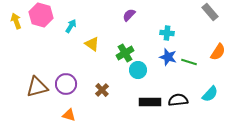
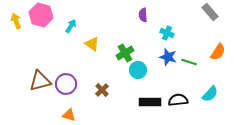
purple semicircle: moved 14 px right; rotated 48 degrees counterclockwise
cyan cross: rotated 16 degrees clockwise
brown triangle: moved 3 px right, 6 px up
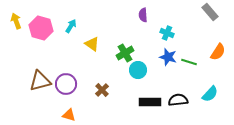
pink hexagon: moved 13 px down
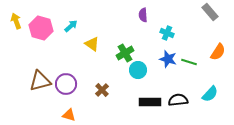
cyan arrow: rotated 16 degrees clockwise
blue star: moved 2 px down
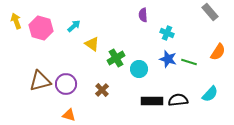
cyan arrow: moved 3 px right
green cross: moved 9 px left, 5 px down
cyan circle: moved 1 px right, 1 px up
black rectangle: moved 2 px right, 1 px up
